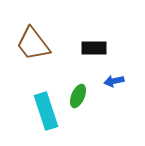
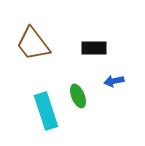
green ellipse: rotated 45 degrees counterclockwise
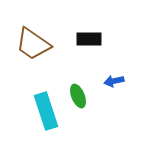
brown trapezoid: rotated 18 degrees counterclockwise
black rectangle: moved 5 px left, 9 px up
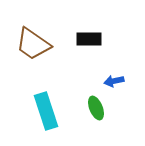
green ellipse: moved 18 px right, 12 px down
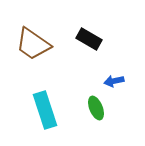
black rectangle: rotated 30 degrees clockwise
cyan rectangle: moved 1 px left, 1 px up
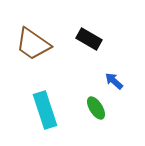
blue arrow: rotated 54 degrees clockwise
green ellipse: rotated 10 degrees counterclockwise
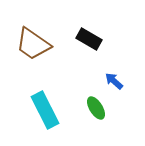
cyan rectangle: rotated 9 degrees counterclockwise
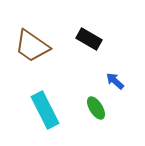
brown trapezoid: moved 1 px left, 2 px down
blue arrow: moved 1 px right
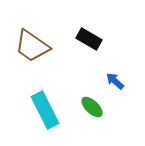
green ellipse: moved 4 px left, 1 px up; rotated 15 degrees counterclockwise
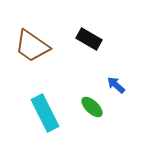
blue arrow: moved 1 px right, 4 px down
cyan rectangle: moved 3 px down
